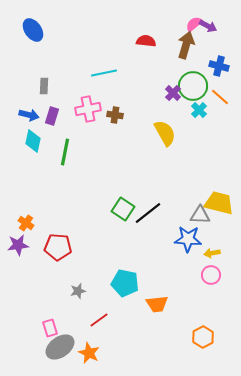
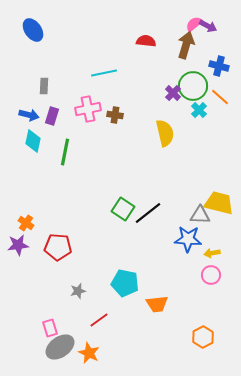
yellow semicircle: rotated 16 degrees clockwise
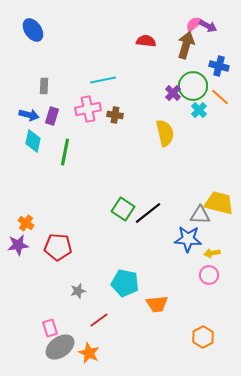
cyan line: moved 1 px left, 7 px down
pink circle: moved 2 px left
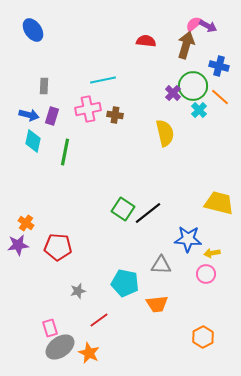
gray triangle: moved 39 px left, 50 px down
pink circle: moved 3 px left, 1 px up
